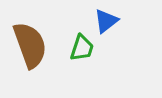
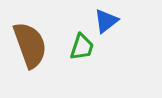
green trapezoid: moved 1 px up
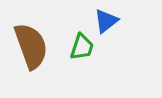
brown semicircle: moved 1 px right, 1 px down
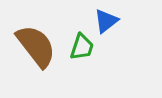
brown semicircle: moved 5 px right; rotated 18 degrees counterclockwise
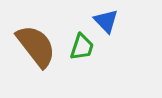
blue triangle: rotated 36 degrees counterclockwise
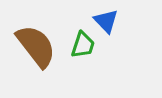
green trapezoid: moved 1 px right, 2 px up
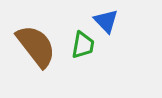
green trapezoid: rotated 8 degrees counterclockwise
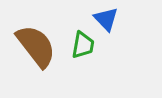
blue triangle: moved 2 px up
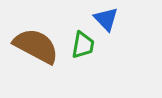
brown semicircle: rotated 24 degrees counterclockwise
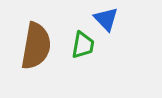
brown semicircle: rotated 72 degrees clockwise
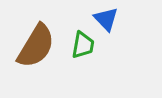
brown semicircle: rotated 21 degrees clockwise
